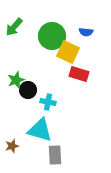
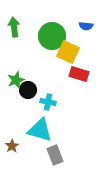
green arrow: rotated 132 degrees clockwise
blue semicircle: moved 6 px up
brown star: rotated 16 degrees counterclockwise
gray rectangle: rotated 18 degrees counterclockwise
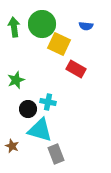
green circle: moved 10 px left, 12 px up
yellow square: moved 9 px left, 8 px up
red rectangle: moved 3 px left, 5 px up; rotated 12 degrees clockwise
black circle: moved 19 px down
brown star: rotated 16 degrees counterclockwise
gray rectangle: moved 1 px right, 1 px up
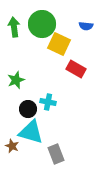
cyan triangle: moved 9 px left, 2 px down
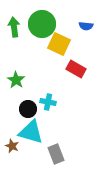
green star: rotated 18 degrees counterclockwise
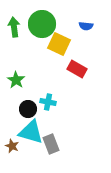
red rectangle: moved 1 px right
gray rectangle: moved 5 px left, 10 px up
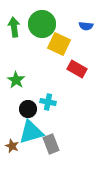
cyan triangle: rotated 32 degrees counterclockwise
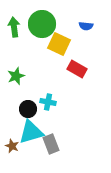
green star: moved 4 px up; rotated 18 degrees clockwise
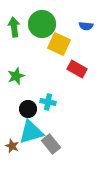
gray rectangle: rotated 18 degrees counterclockwise
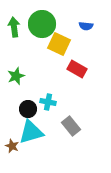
gray rectangle: moved 20 px right, 18 px up
